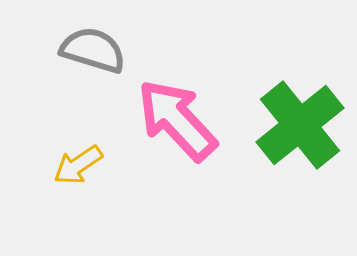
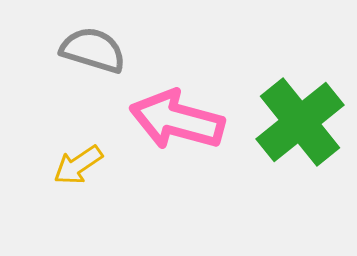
pink arrow: rotated 32 degrees counterclockwise
green cross: moved 3 px up
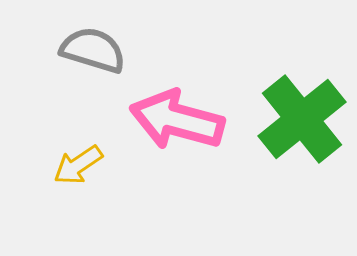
green cross: moved 2 px right, 3 px up
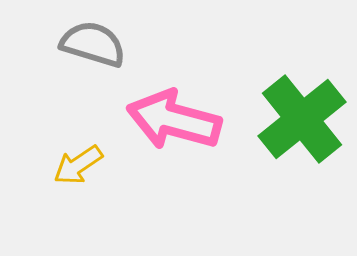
gray semicircle: moved 6 px up
pink arrow: moved 3 px left
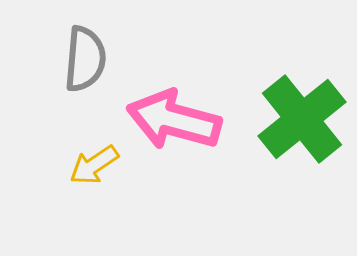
gray semicircle: moved 8 px left, 15 px down; rotated 78 degrees clockwise
yellow arrow: moved 16 px right
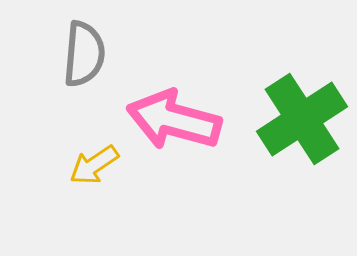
gray semicircle: moved 1 px left, 5 px up
green cross: rotated 6 degrees clockwise
